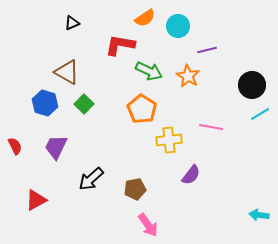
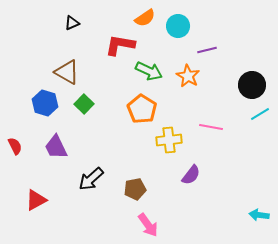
purple trapezoid: rotated 52 degrees counterclockwise
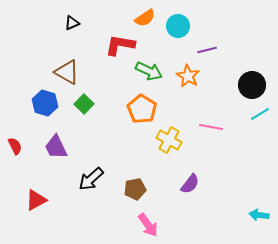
yellow cross: rotated 35 degrees clockwise
purple semicircle: moved 1 px left, 9 px down
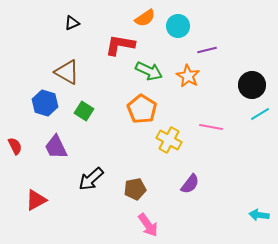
green square: moved 7 px down; rotated 12 degrees counterclockwise
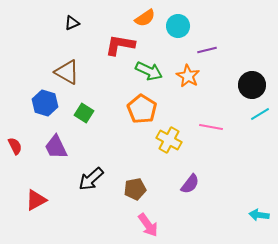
green square: moved 2 px down
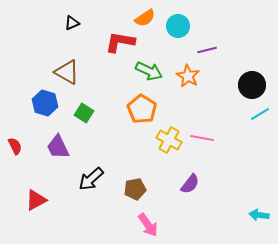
red L-shape: moved 3 px up
pink line: moved 9 px left, 11 px down
purple trapezoid: moved 2 px right
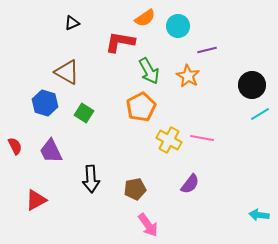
green arrow: rotated 36 degrees clockwise
orange pentagon: moved 1 px left, 2 px up; rotated 12 degrees clockwise
purple trapezoid: moved 7 px left, 4 px down
black arrow: rotated 52 degrees counterclockwise
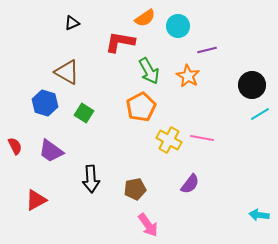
purple trapezoid: rotated 28 degrees counterclockwise
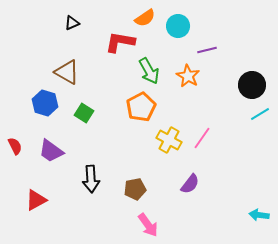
pink line: rotated 65 degrees counterclockwise
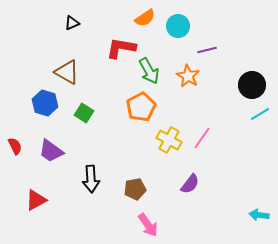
red L-shape: moved 1 px right, 6 px down
